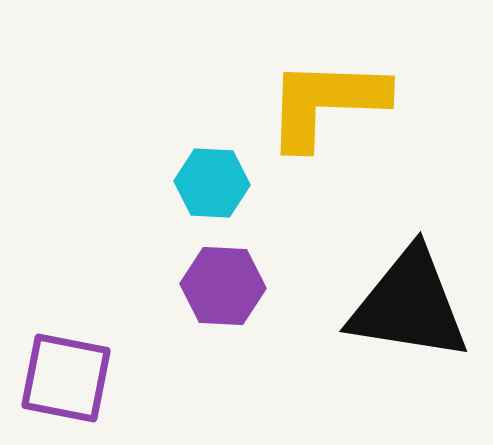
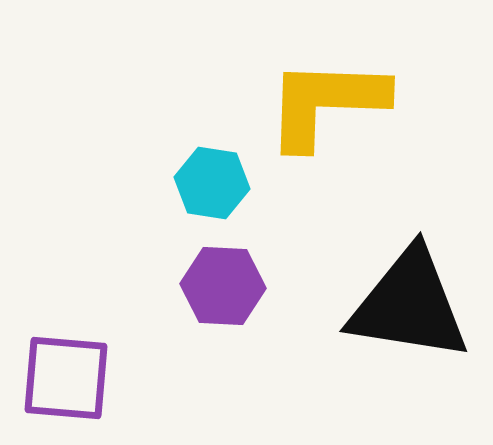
cyan hexagon: rotated 6 degrees clockwise
purple square: rotated 6 degrees counterclockwise
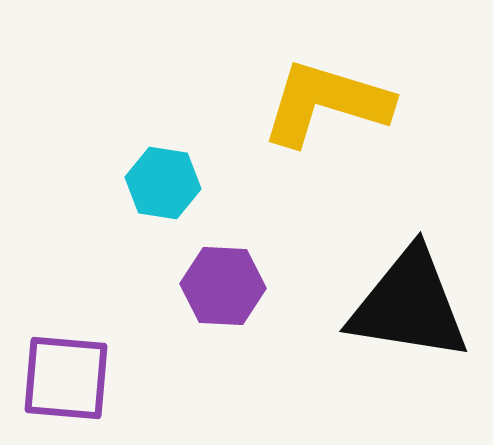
yellow L-shape: rotated 15 degrees clockwise
cyan hexagon: moved 49 px left
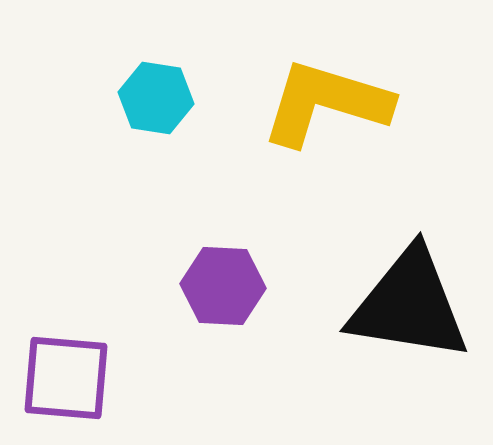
cyan hexagon: moved 7 px left, 85 px up
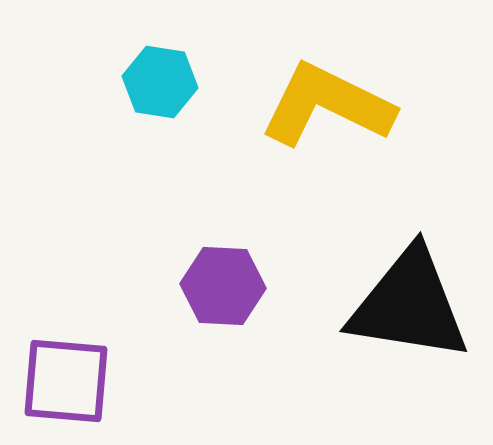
cyan hexagon: moved 4 px right, 16 px up
yellow L-shape: moved 1 px right, 2 px down; rotated 9 degrees clockwise
purple square: moved 3 px down
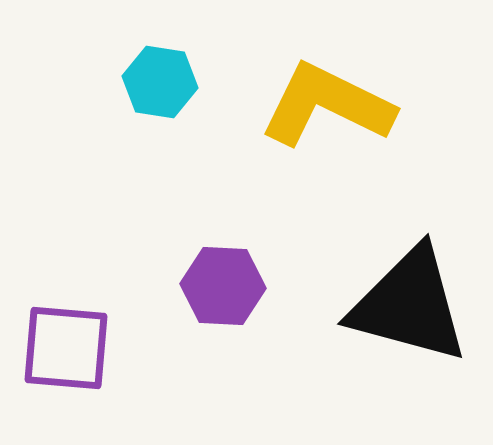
black triangle: rotated 6 degrees clockwise
purple square: moved 33 px up
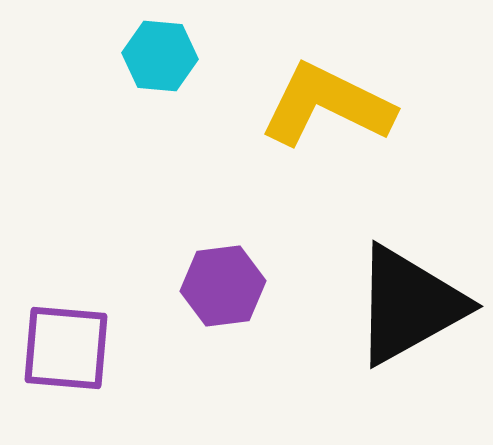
cyan hexagon: moved 26 px up; rotated 4 degrees counterclockwise
purple hexagon: rotated 10 degrees counterclockwise
black triangle: rotated 44 degrees counterclockwise
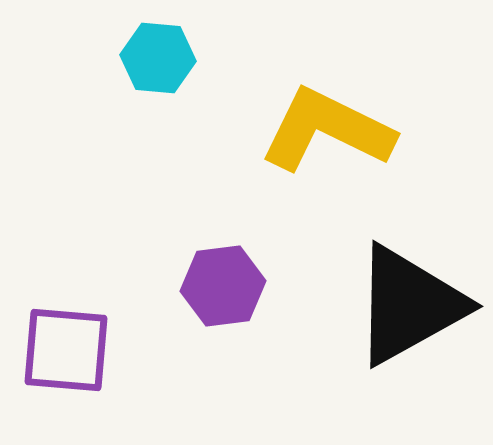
cyan hexagon: moved 2 px left, 2 px down
yellow L-shape: moved 25 px down
purple square: moved 2 px down
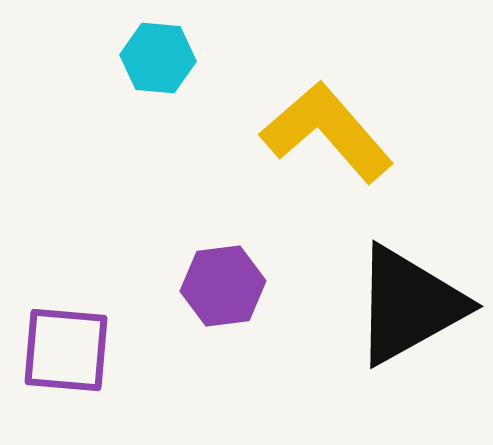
yellow L-shape: moved 2 px down; rotated 23 degrees clockwise
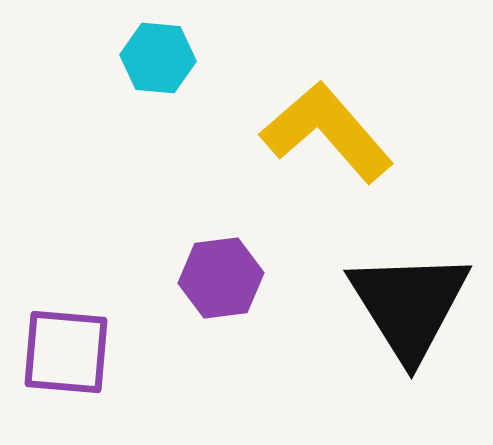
purple hexagon: moved 2 px left, 8 px up
black triangle: rotated 33 degrees counterclockwise
purple square: moved 2 px down
